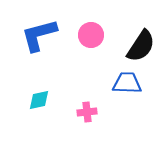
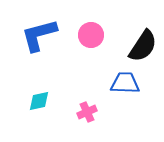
black semicircle: moved 2 px right
blue trapezoid: moved 2 px left
cyan diamond: moved 1 px down
pink cross: rotated 18 degrees counterclockwise
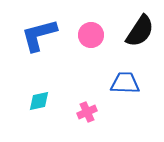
black semicircle: moved 3 px left, 15 px up
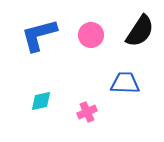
cyan diamond: moved 2 px right
